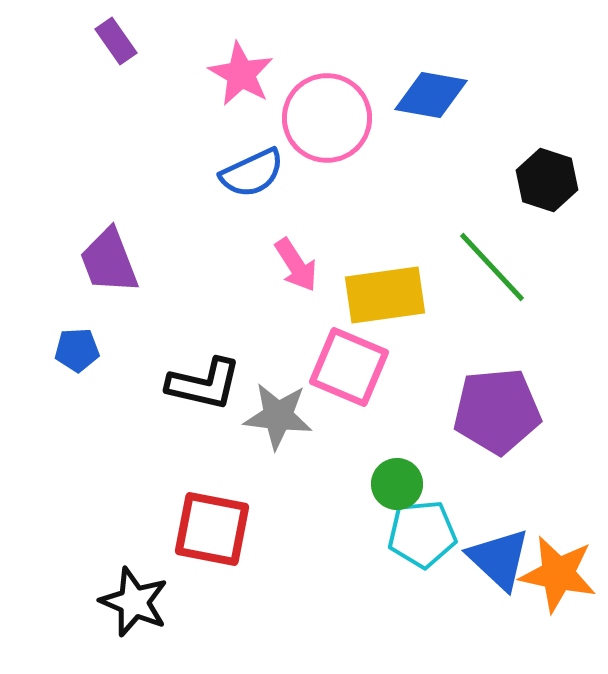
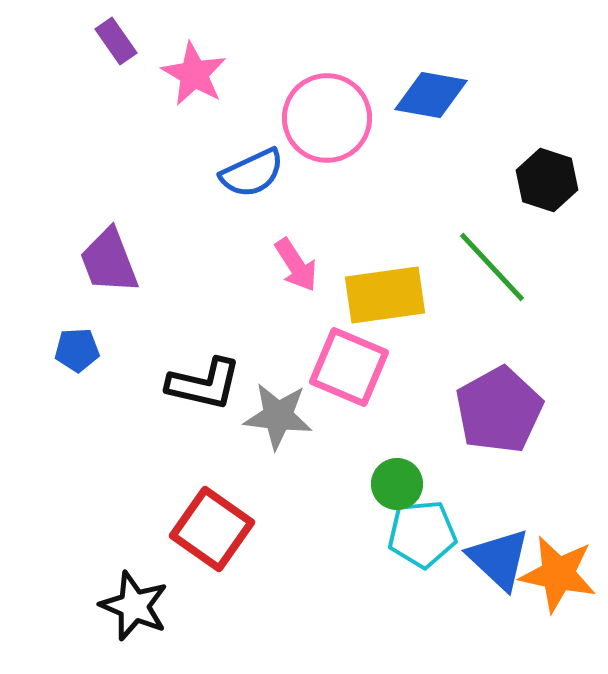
pink star: moved 47 px left
purple pentagon: moved 2 px right, 1 px up; rotated 24 degrees counterclockwise
red square: rotated 24 degrees clockwise
black star: moved 4 px down
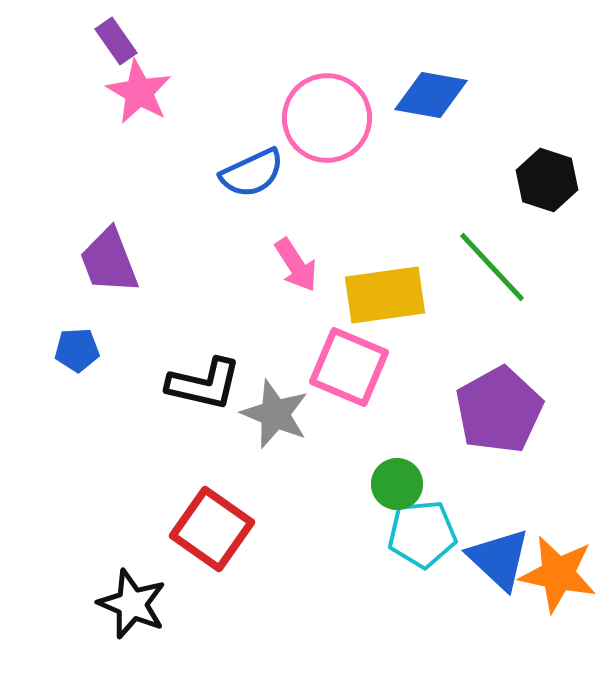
pink star: moved 55 px left, 18 px down
gray star: moved 3 px left, 2 px up; rotated 16 degrees clockwise
black star: moved 2 px left, 2 px up
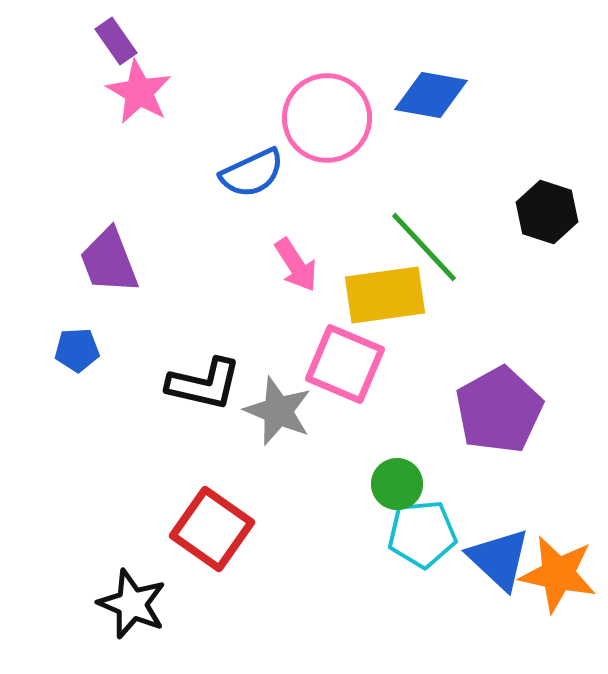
black hexagon: moved 32 px down
green line: moved 68 px left, 20 px up
pink square: moved 4 px left, 3 px up
gray star: moved 3 px right, 3 px up
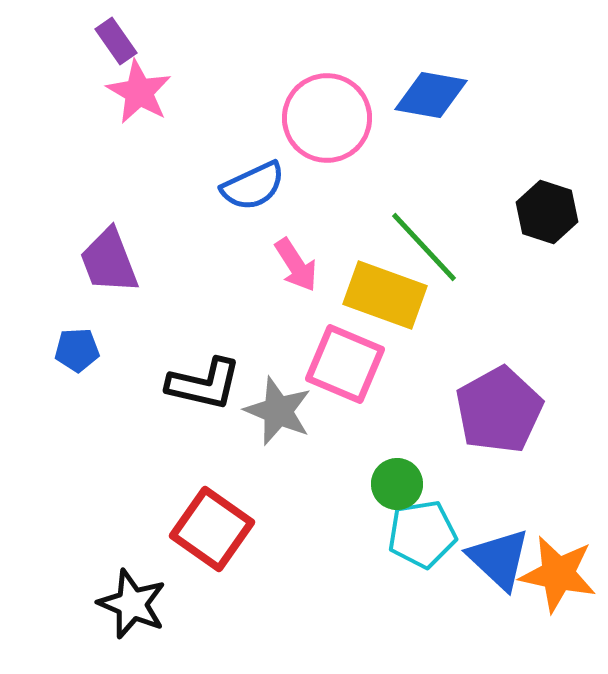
blue semicircle: moved 1 px right, 13 px down
yellow rectangle: rotated 28 degrees clockwise
cyan pentagon: rotated 4 degrees counterclockwise
